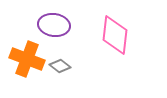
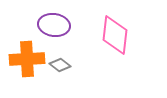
orange cross: rotated 24 degrees counterclockwise
gray diamond: moved 1 px up
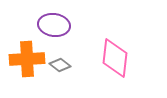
pink diamond: moved 23 px down
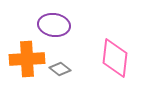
gray diamond: moved 4 px down
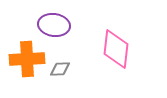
pink diamond: moved 1 px right, 9 px up
gray diamond: rotated 40 degrees counterclockwise
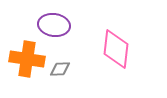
orange cross: rotated 12 degrees clockwise
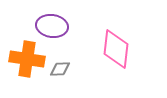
purple ellipse: moved 2 px left, 1 px down
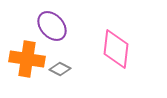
purple ellipse: rotated 40 degrees clockwise
gray diamond: rotated 30 degrees clockwise
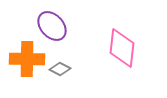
pink diamond: moved 6 px right, 1 px up
orange cross: rotated 8 degrees counterclockwise
